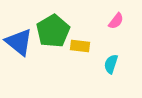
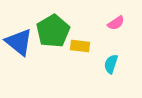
pink semicircle: moved 2 px down; rotated 18 degrees clockwise
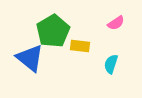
blue triangle: moved 11 px right, 16 px down
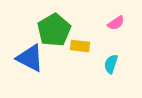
green pentagon: moved 1 px right, 1 px up
blue triangle: rotated 12 degrees counterclockwise
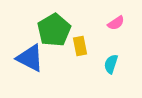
yellow rectangle: rotated 72 degrees clockwise
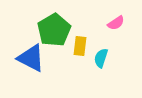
yellow rectangle: rotated 18 degrees clockwise
blue triangle: moved 1 px right
cyan semicircle: moved 10 px left, 6 px up
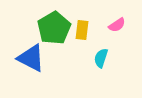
pink semicircle: moved 1 px right, 2 px down
green pentagon: moved 2 px up
yellow rectangle: moved 2 px right, 16 px up
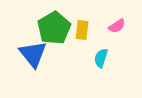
pink semicircle: moved 1 px down
blue triangle: moved 2 px right, 4 px up; rotated 24 degrees clockwise
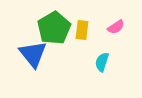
pink semicircle: moved 1 px left, 1 px down
cyan semicircle: moved 1 px right, 4 px down
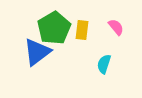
pink semicircle: rotated 96 degrees counterclockwise
blue triangle: moved 4 px right, 2 px up; rotated 32 degrees clockwise
cyan semicircle: moved 2 px right, 2 px down
